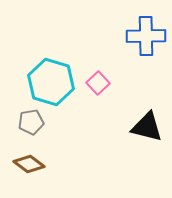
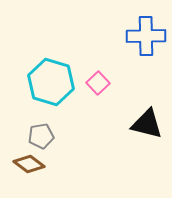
gray pentagon: moved 10 px right, 14 px down
black triangle: moved 3 px up
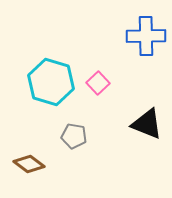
black triangle: rotated 8 degrees clockwise
gray pentagon: moved 33 px right; rotated 20 degrees clockwise
